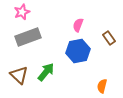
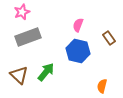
blue hexagon: rotated 25 degrees clockwise
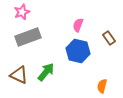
brown triangle: rotated 18 degrees counterclockwise
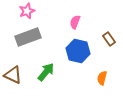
pink star: moved 5 px right, 1 px up
pink semicircle: moved 3 px left, 3 px up
brown rectangle: moved 1 px down
brown triangle: moved 6 px left
orange semicircle: moved 8 px up
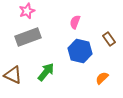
blue hexagon: moved 2 px right
orange semicircle: rotated 32 degrees clockwise
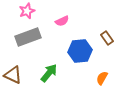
pink semicircle: moved 13 px left, 1 px up; rotated 136 degrees counterclockwise
brown rectangle: moved 2 px left, 1 px up
blue hexagon: rotated 20 degrees counterclockwise
green arrow: moved 3 px right, 1 px down
orange semicircle: rotated 16 degrees counterclockwise
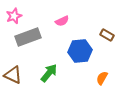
pink star: moved 13 px left, 5 px down
brown rectangle: moved 3 px up; rotated 24 degrees counterclockwise
